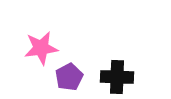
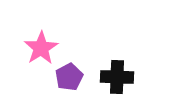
pink star: rotated 24 degrees counterclockwise
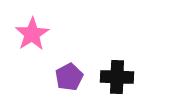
pink star: moved 9 px left, 14 px up
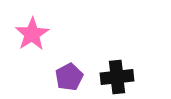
black cross: rotated 8 degrees counterclockwise
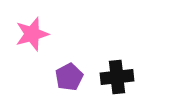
pink star: rotated 16 degrees clockwise
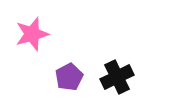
black cross: rotated 20 degrees counterclockwise
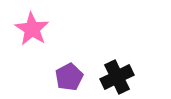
pink star: moved 5 px up; rotated 24 degrees counterclockwise
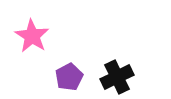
pink star: moved 7 px down
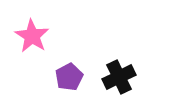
black cross: moved 2 px right
